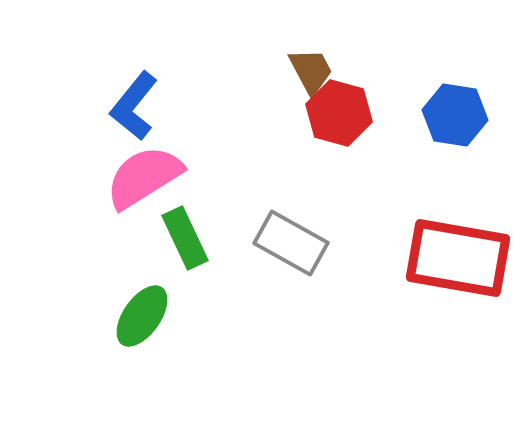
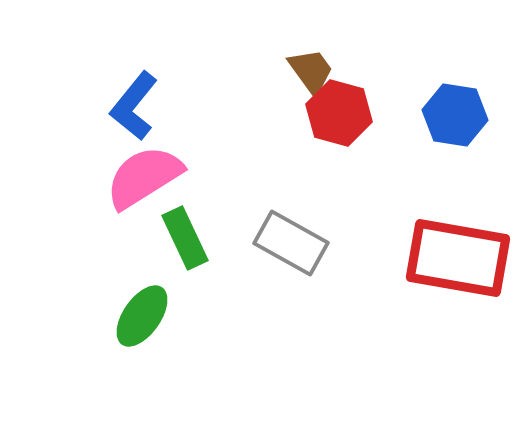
brown trapezoid: rotated 8 degrees counterclockwise
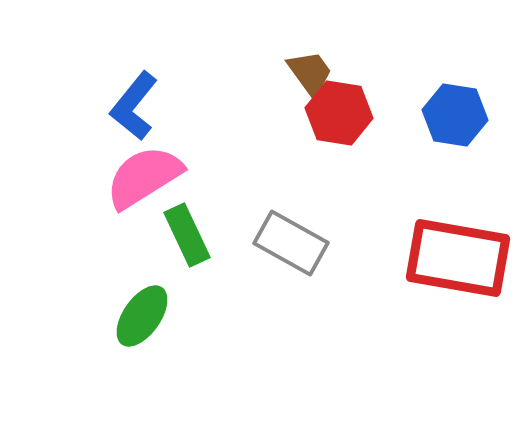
brown trapezoid: moved 1 px left, 2 px down
red hexagon: rotated 6 degrees counterclockwise
green rectangle: moved 2 px right, 3 px up
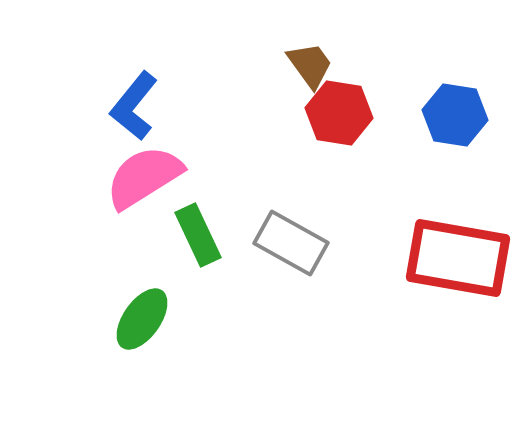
brown trapezoid: moved 8 px up
green rectangle: moved 11 px right
green ellipse: moved 3 px down
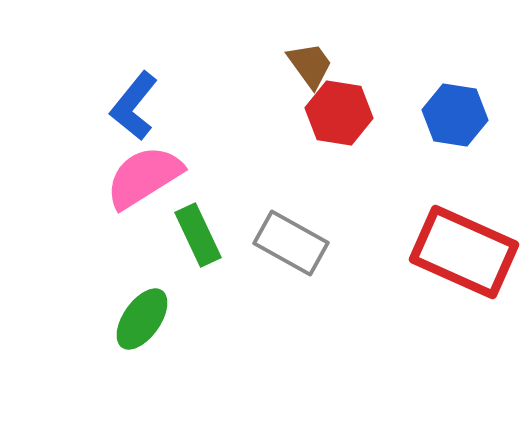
red rectangle: moved 6 px right, 6 px up; rotated 14 degrees clockwise
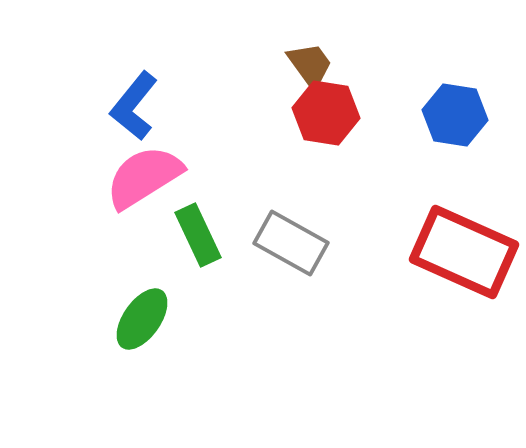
red hexagon: moved 13 px left
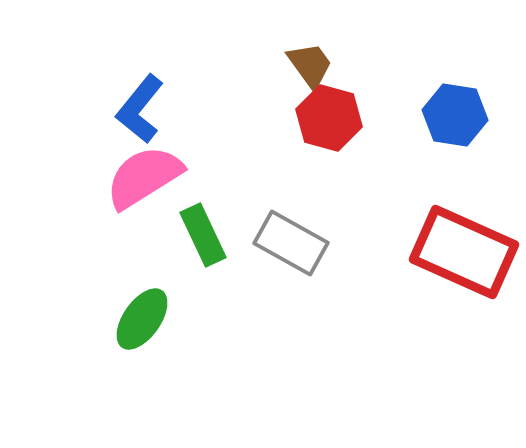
blue L-shape: moved 6 px right, 3 px down
red hexagon: moved 3 px right, 5 px down; rotated 6 degrees clockwise
green rectangle: moved 5 px right
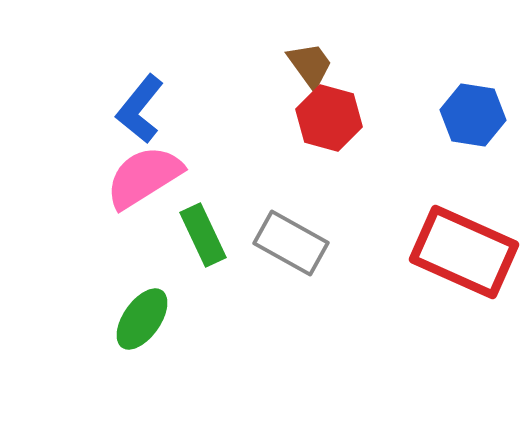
blue hexagon: moved 18 px right
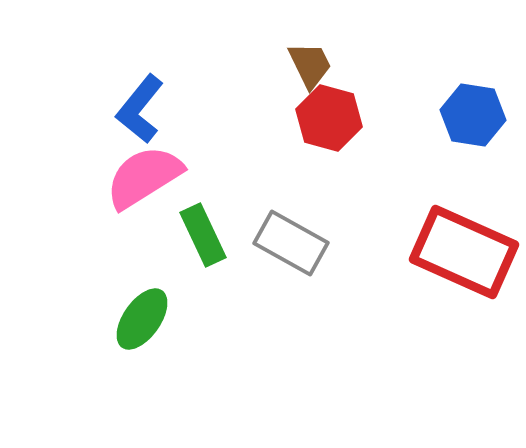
brown trapezoid: rotated 10 degrees clockwise
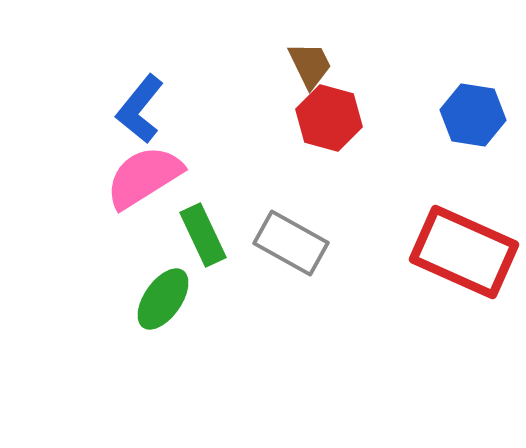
green ellipse: moved 21 px right, 20 px up
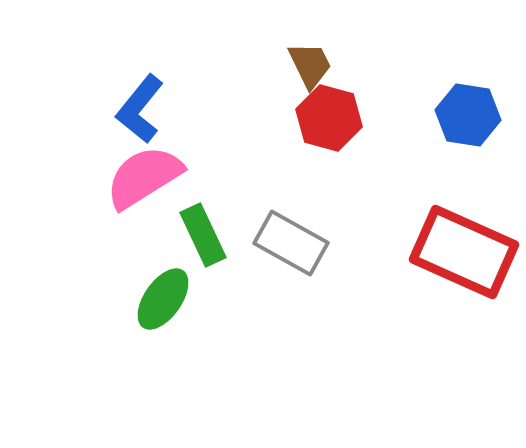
blue hexagon: moved 5 px left
